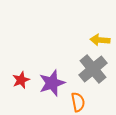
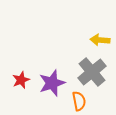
gray cross: moved 1 px left, 3 px down
orange semicircle: moved 1 px right, 1 px up
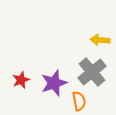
purple star: moved 2 px right
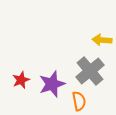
yellow arrow: moved 2 px right
gray cross: moved 2 px left, 1 px up
purple star: moved 2 px left, 1 px down
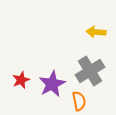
yellow arrow: moved 6 px left, 8 px up
gray cross: rotated 8 degrees clockwise
purple star: rotated 8 degrees counterclockwise
